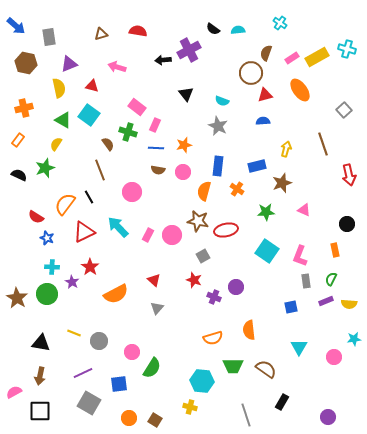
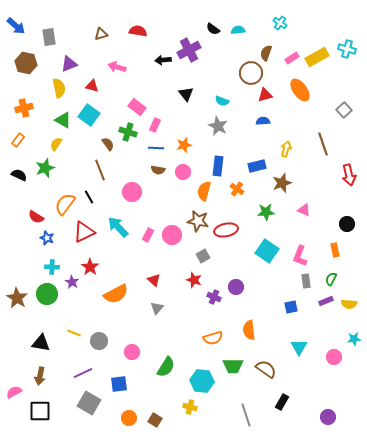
green semicircle at (152, 368): moved 14 px right, 1 px up
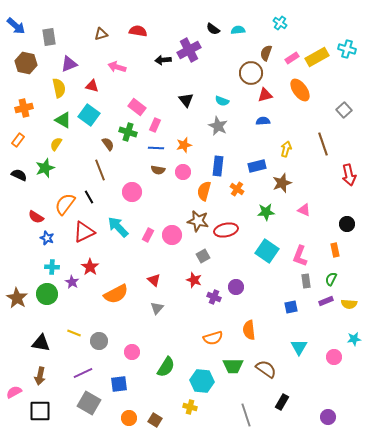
black triangle at (186, 94): moved 6 px down
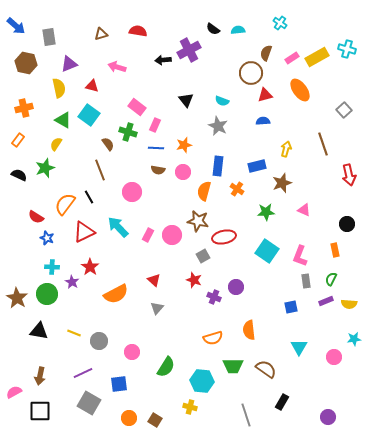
red ellipse at (226, 230): moved 2 px left, 7 px down
black triangle at (41, 343): moved 2 px left, 12 px up
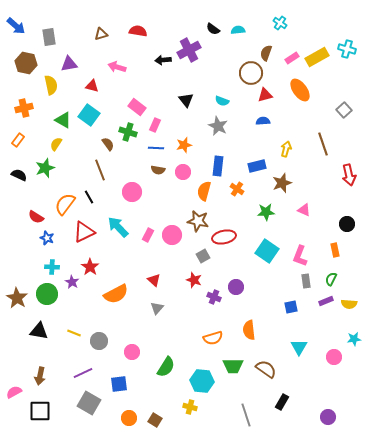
purple triangle at (69, 64): rotated 12 degrees clockwise
yellow semicircle at (59, 88): moved 8 px left, 3 px up
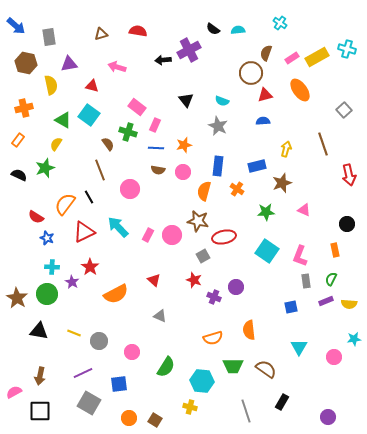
pink circle at (132, 192): moved 2 px left, 3 px up
gray triangle at (157, 308): moved 3 px right, 8 px down; rotated 48 degrees counterclockwise
gray line at (246, 415): moved 4 px up
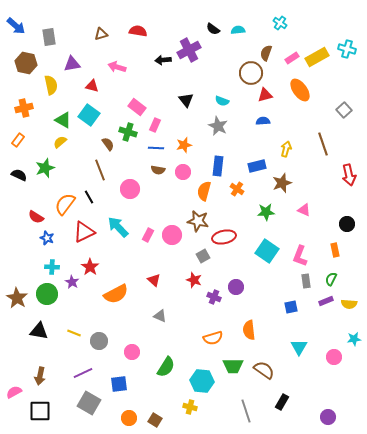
purple triangle at (69, 64): moved 3 px right
yellow semicircle at (56, 144): moved 4 px right, 2 px up; rotated 16 degrees clockwise
brown semicircle at (266, 369): moved 2 px left, 1 px down
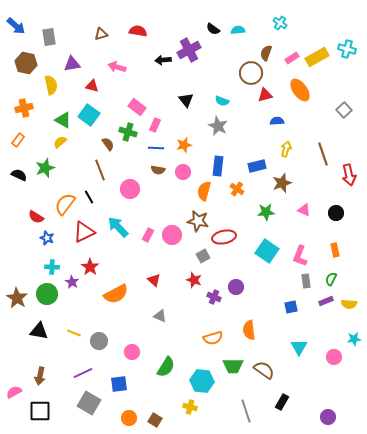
blue semicircle at (263, 121): moved 14 px right
brown line at (323, 144): moved 10 px down
black circle at (347, 224): moved 11 px left, 11 px up
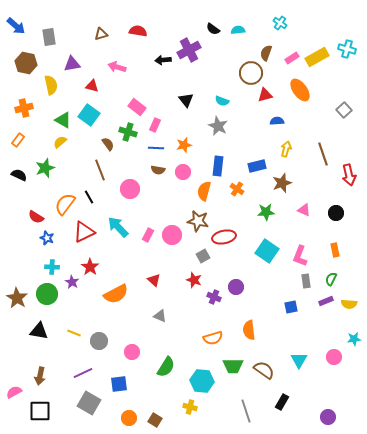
cyan triangle at (299, 347): moved 13 px down
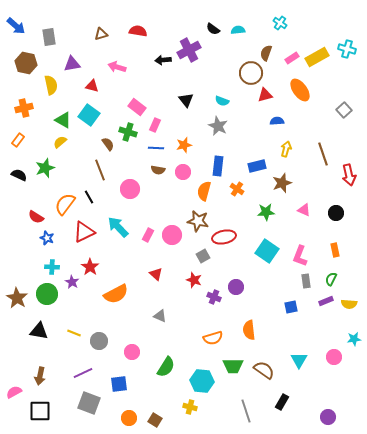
red triangle at (154, 280): moved 2 px right, 6 px up
gray square at (89, 403): rotated 10 degrees counterclockwise
